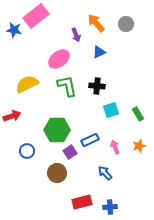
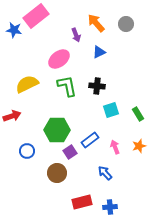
blue rectangle: rotated 12 degrees counterclockwise
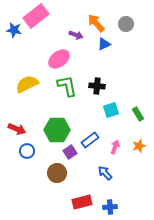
purple arrow: rotated 48 degrees counterclockwise
blue triangle: moved 5 px right, 8 px up
red arrow: moved 5 px right, 13 px down; rotated 42 degrees clockwise
pink arrow: rotated 40 degrees clockwise
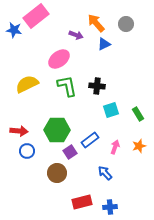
red arrow: moved 2 px right, 2 px down; rotated 18 degrees counterclockwise
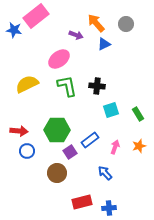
blue cross: moved 1 px left, 1 px down
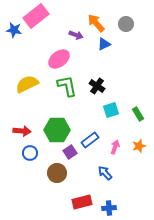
black cross: rotated 28 degrees clockwise
red arrow: moved 3 px right
blue circle: moved 3 px right, 2 px down
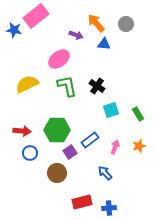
blue triangle: rotated 32 degrees clockwise
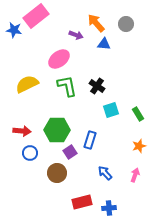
blue rectangle: rotated 36 degrees counterclockwise
pink arrow: moved 20 px right, 28 px down
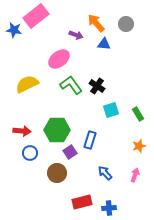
green L-shape: moved 4 px right, 1 px up; rotated 25 degrees counterclockwise
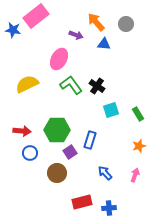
orange arrow: moved 1 px up
blue star: moved 1 px left
pink ellipse: rotated 25 degrees counterclockwise
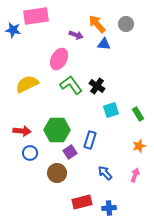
pink rectangle: rotated 30 degrees clockwise
orange arrow: moved 1 px right, 2 px down
